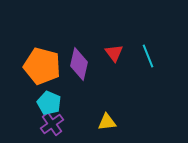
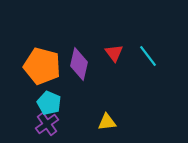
cyan line: rotated 15 degrees counterclockwise
purple cross: moved 5 px left
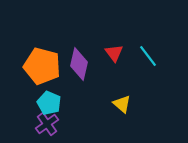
yellow triangle: moved 15 px right, 18 px up; rotated 48 degrees clockwise
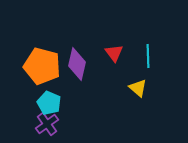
cyan line: rotated 35 degrees clockwise
purple diamond: moved 2 px left
yellow triangle: moved 16 px right, 16 px up
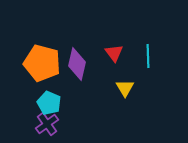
orange pentagon: moved 3 px up
yellow triangle: moved 13 px left; rotated 18 degrees clockwise
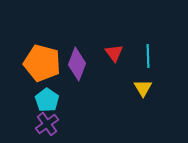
purple diamond: rotated 8 degrees clockwise
yellow triangle: moved 18 px right
cyan pentagon: moved 2 px left, 3 px up; rotated 10 degrees clockwise
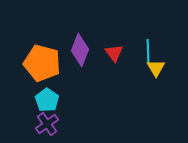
cyan line: moved 5 px up
purple diamond: moved 3 px right, 14 px up
yellow triangle: moved 13 px right, 20 px up
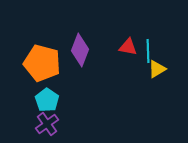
red triangle: moved 14 px right, 6 px up; rotated 42 degrees counterclockwise
yellow triangle: moved 1 px right, 1 px down; rotated 30 degrees clockwise
